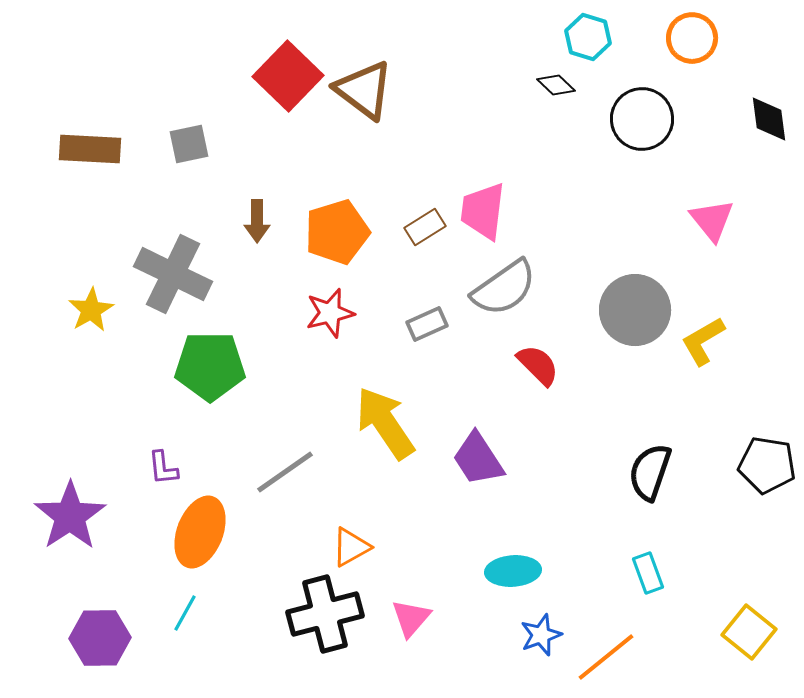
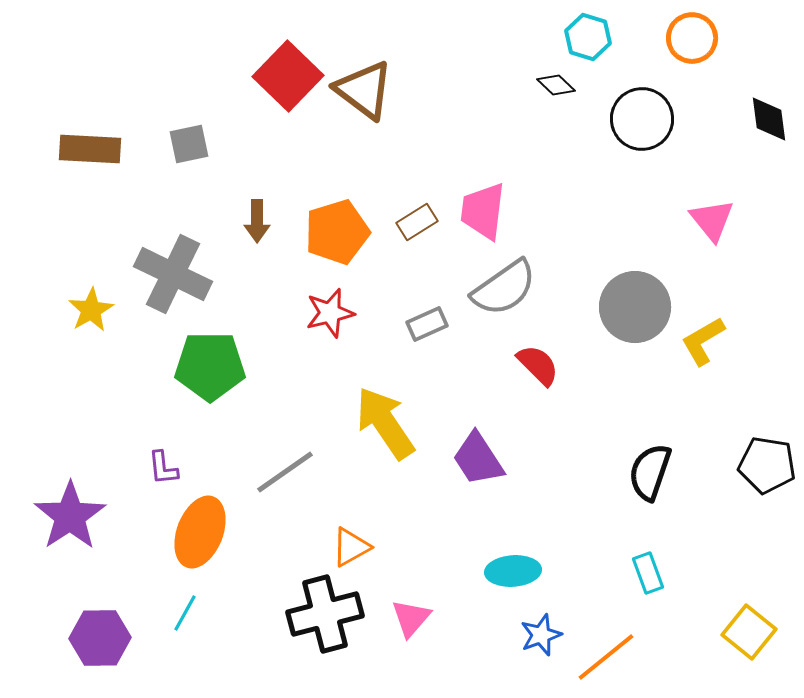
brown rectangle at (425, 227): moved 8 px left, 5 px up
gray circle at (635, 310): moved 3 px up
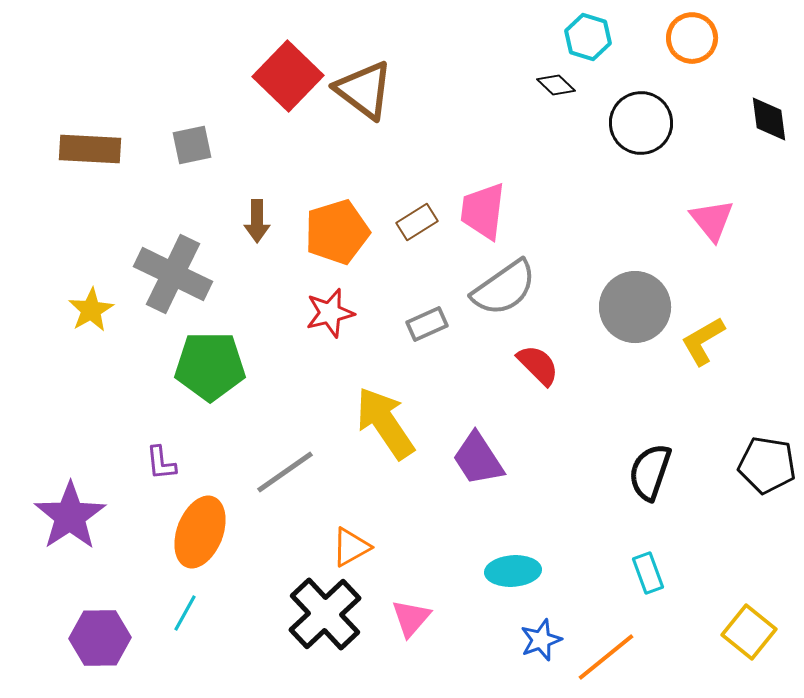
black circle at (642, 119): moved 1 px left, 4 px down
gray square at (189, 144): moved 3 px right, 1 px down
purple L-shape at (163, 468): moved 2 px left, 5 px up
black cross at (325, 614): rotated 28 degrees counterclockwise
blue star at (541, 635): moved 5 px down
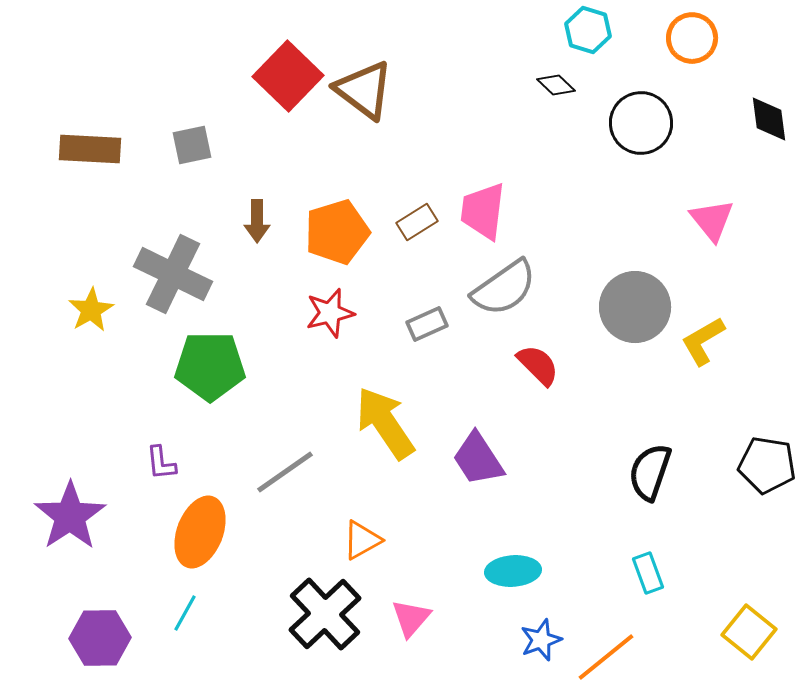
cyan hexagon at (588, 37): moved 7 px up
orange triangle at (351, 547): moved 11 px right, 7 px up
